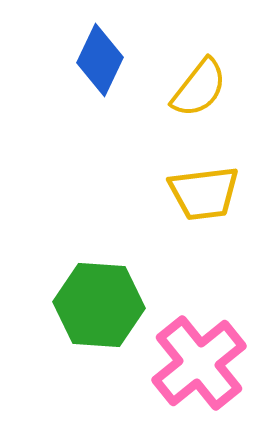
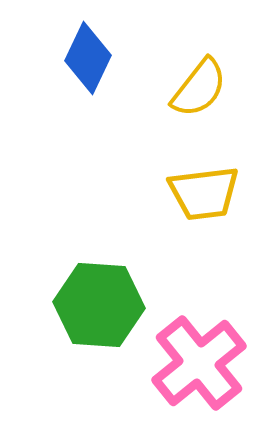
blue diamond: moved 12 px left, 2 px up
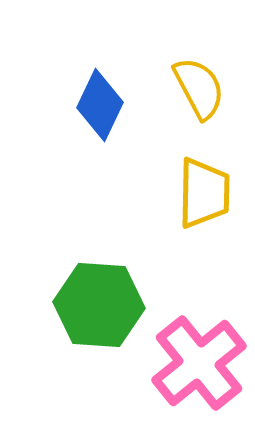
blue diamond: moved 12 px right, 47 px down
yellow semicircle: rotated 66 degrees counterclockwise
yellow trapezoid: rotated 82 degrees counterclockwise
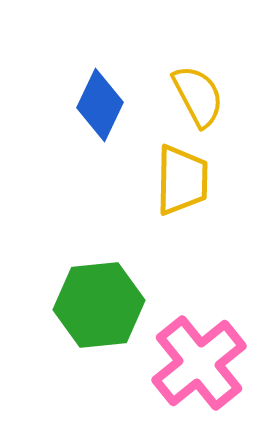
yellow semicircle: moved 1 px left, 8 px down
yellow trapezoid: moved 22 px left, 13 px up
green hexagon: rotated 10 degrees counterclockwise
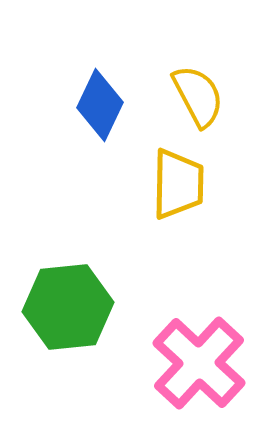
yellow trapezoid: moved 4 px left, 4 px down
green hexagon: moved 31 px left, 2 px down
pink cross: rotated 8 degrees counterclockwise
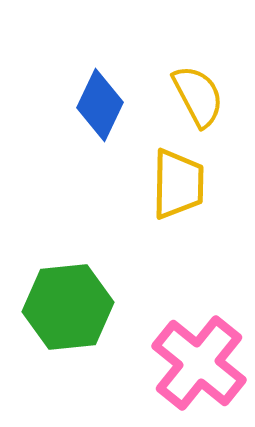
pink cross: rotated 4 degrees counterclockwise
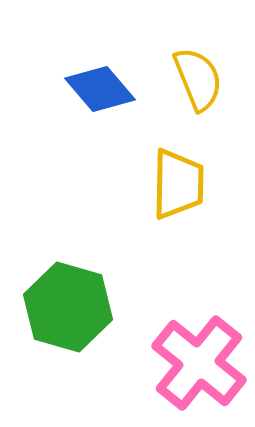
yellow semicircle: moved 17 px up; rotated 6 degrees clockwise
blue diamond: moved 16 px up; rotated 66 degrees counterclockwise
green hexagon: rotated 22 degrees clockwise
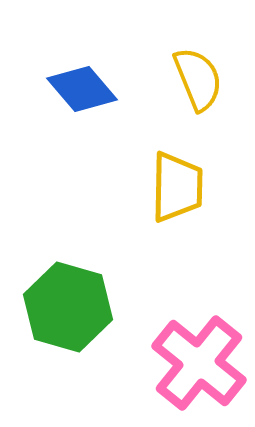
blue diamond: moved 18 px left
yellow trapezoid: moved 1 px left, 3 px down
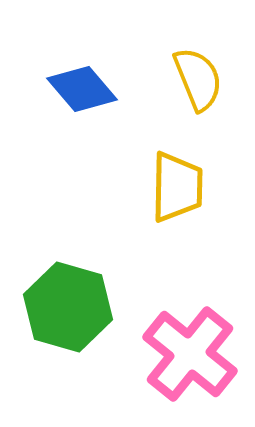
pink cross: moved 9 px left, 9 px up
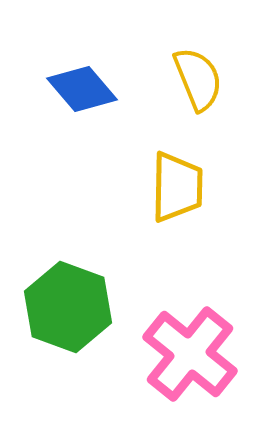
green hexagon: rotated 4 degrees clockwise
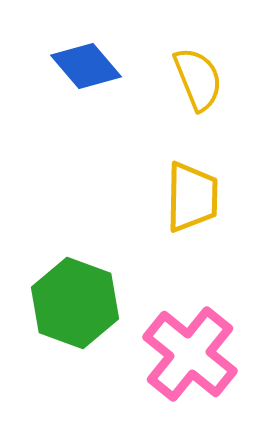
blue diamond: moved 4 px right, 23 px up
yellow trapezoid: moved 15 px right, 10 px down
green hexagon: moved 7 px right, 4 px up
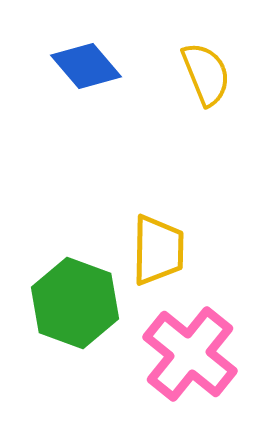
yellow semicircle: moved 8 px right, 5 px up
yellow trapezoid: moved 34 px left, 53 px down
